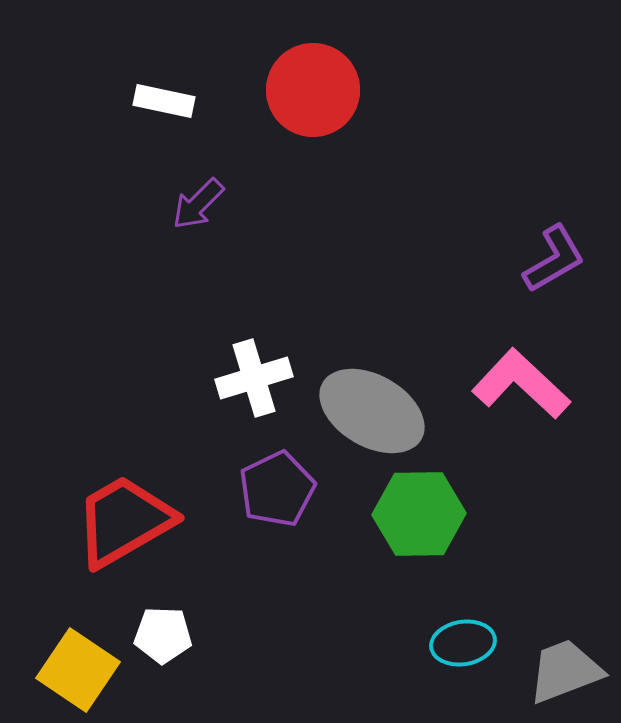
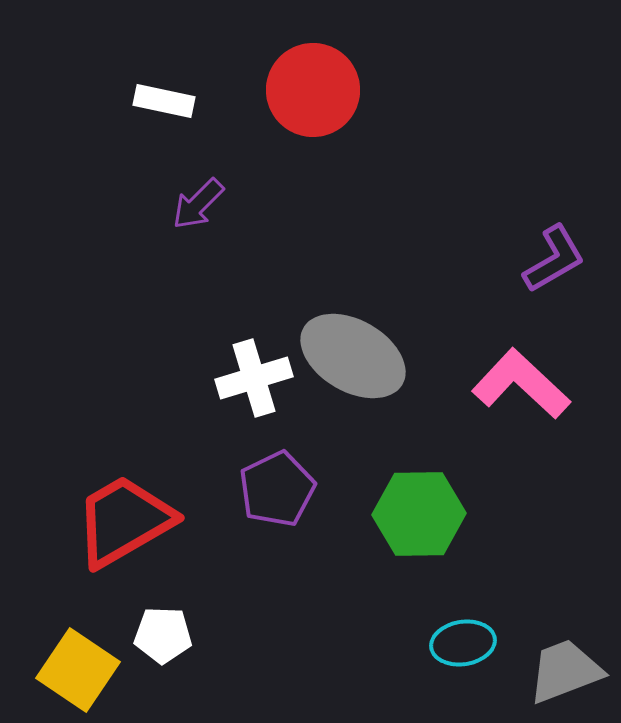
gray ellipse: moved 19 px left, 55 px up
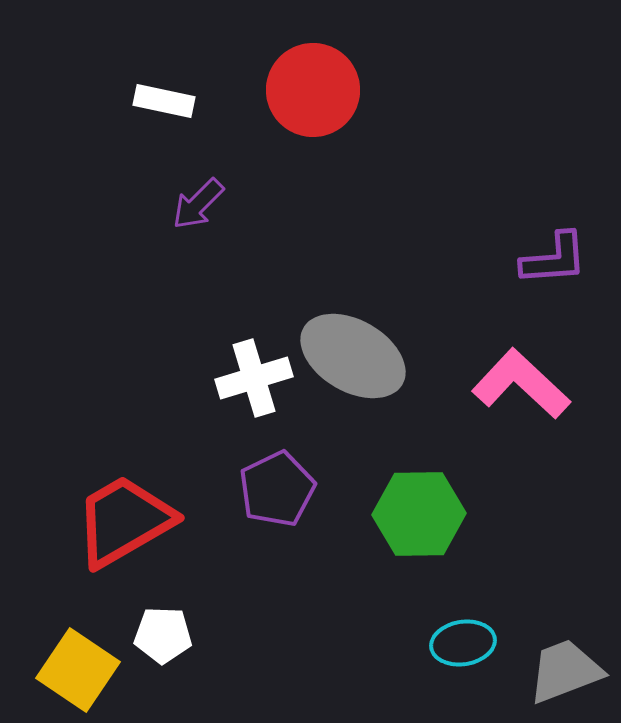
purple L-shape: rotated 26 degrees clockwise
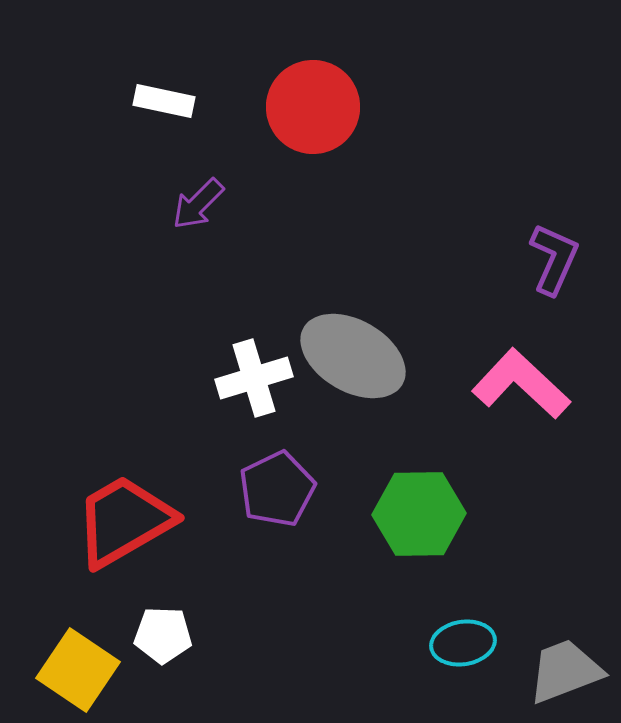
red circle: moved 17 px down
purple L-shape: rotated 62 degrees counterclockwise
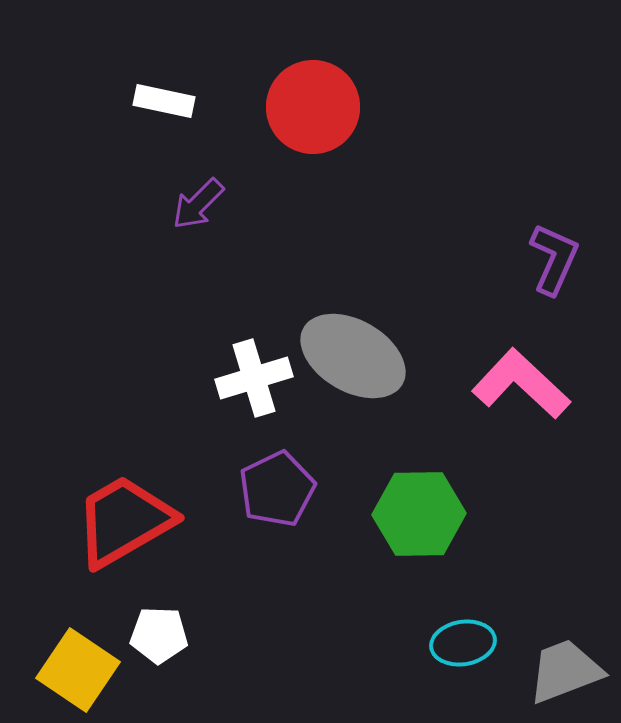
white pentagon: moved 4 px left
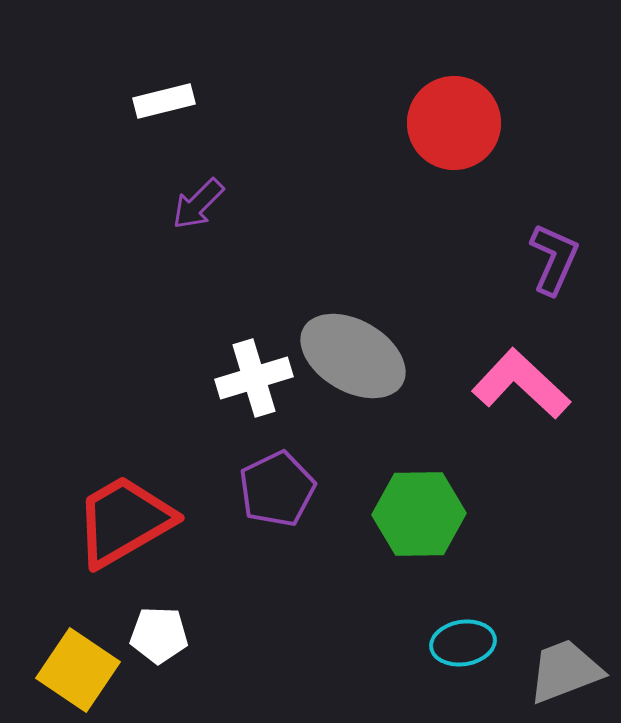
white rectangle: rotated 26 degrees counterclockwise
red circle: moved 141 px right, 16 px down
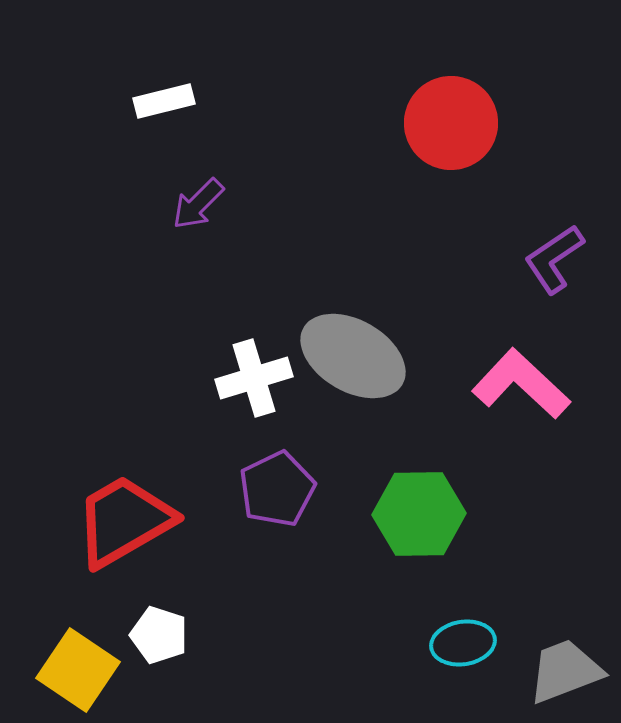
red circle: moved 3 px left
purple L-shape: rotated 148 degrees counterclockwise
white pentagon: rotated 16 degrees clockwise
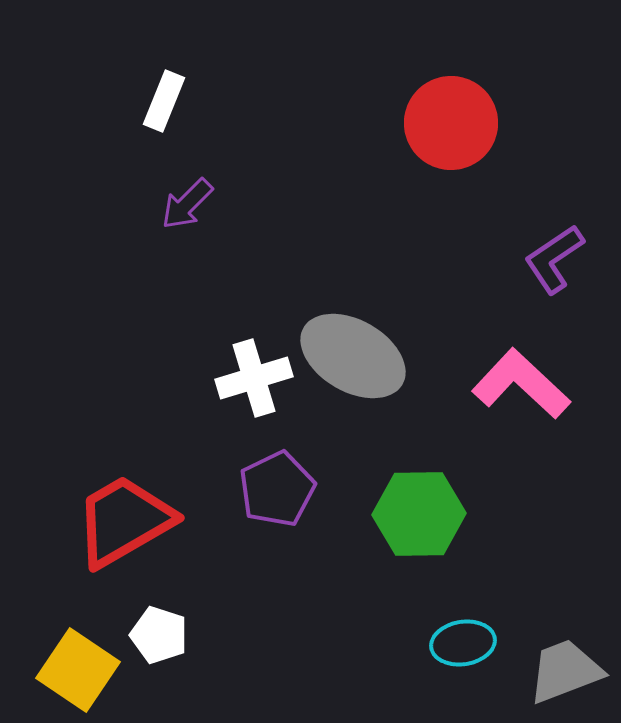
white rectangle: rotated 54 degrees counterclockwise
purple arrow: moved 11 px left
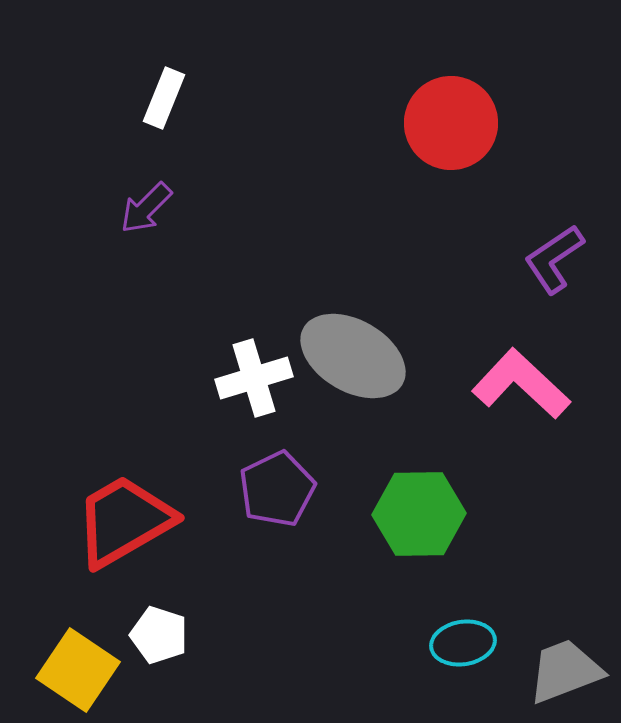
white rectangle: moved 3 px up
purple arrow: moved 41 px left, 4 px down
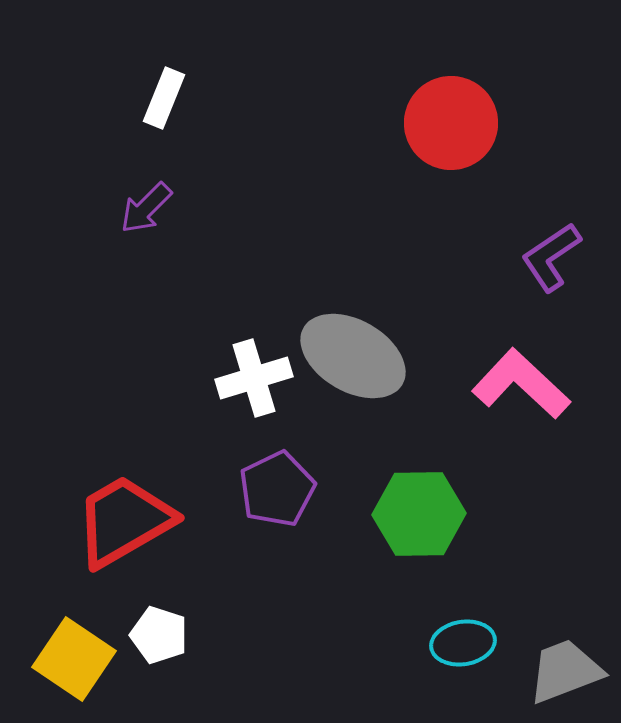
purple L-shape: moved 3 px left, 2 px up
yellow square: moved 4 px left, 11 px up
